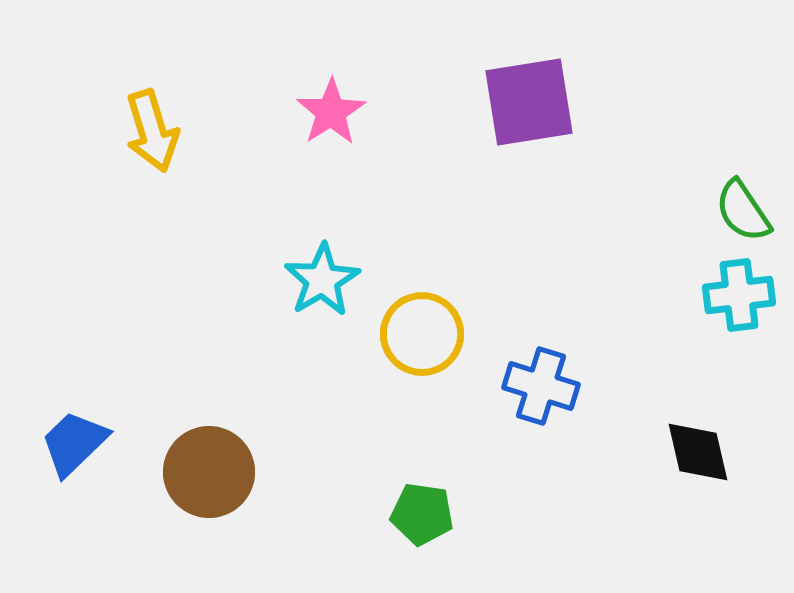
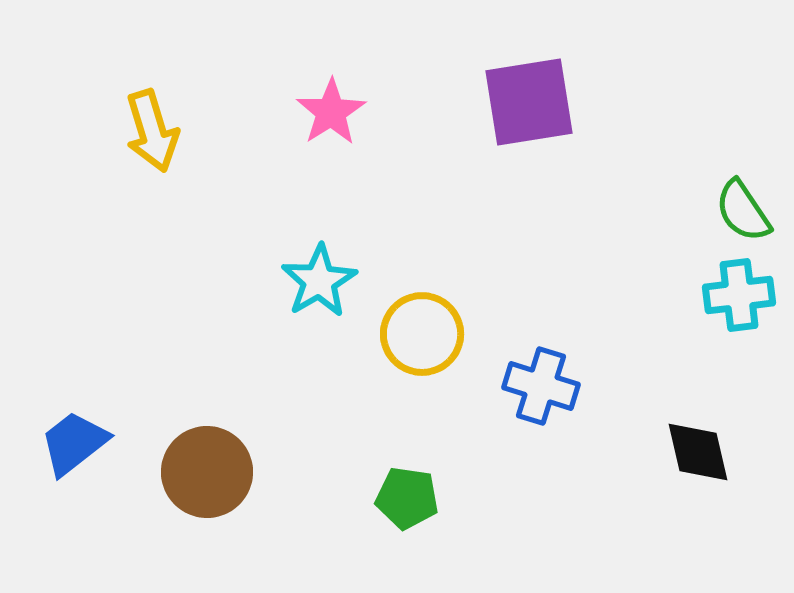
cyan star: moved 3 px left, 1 px down
blue trapezoid: rotated 6 degrees clockwise
brown circle: moved 2 px left
green pentagon: moved 15 px left, 16 px up
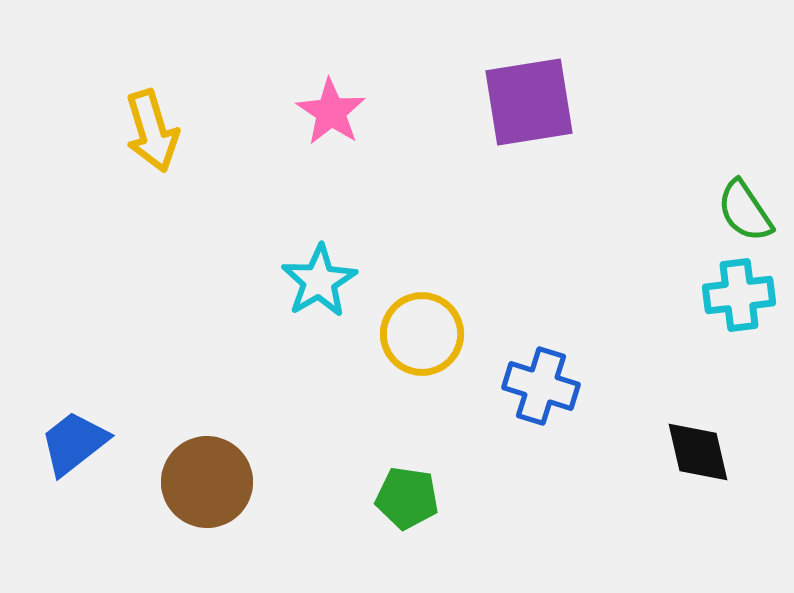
pink star: rotated 6 degrees counterclockwise
green semicircle: moved 2 px right
brown circle: moved 10 px down
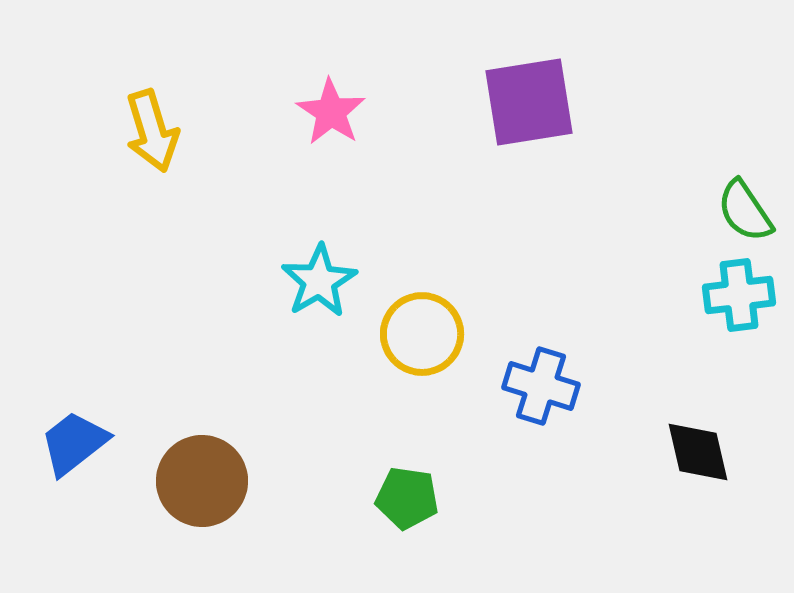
brown circle: moved 5 px left, 1 px up
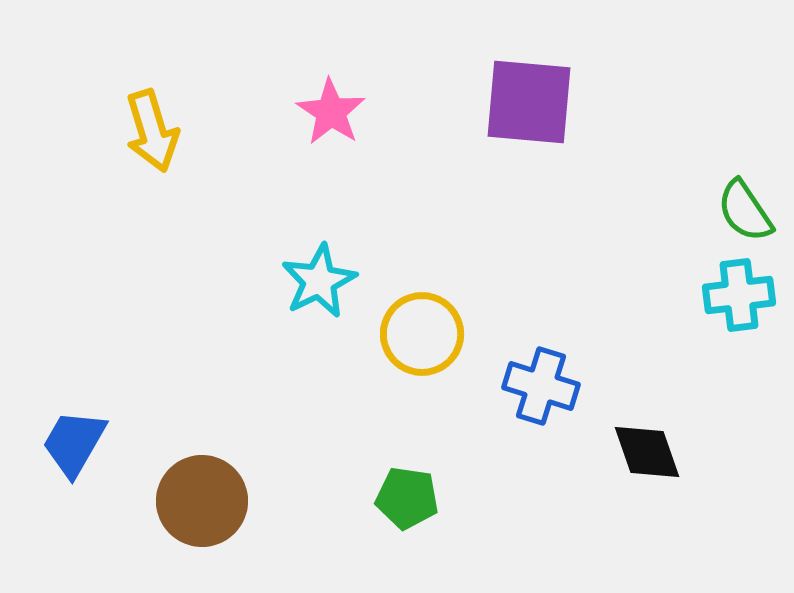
purple square: rotated 14 degrees clockwise
cyan star: rotated 4 degrees clockwise
blue trapezoid: rotated 22 degrees counterclockwise
black diamond: moved 51 px left; rotated 6 degrees counterclockwise
brown circle: moved 20 px down
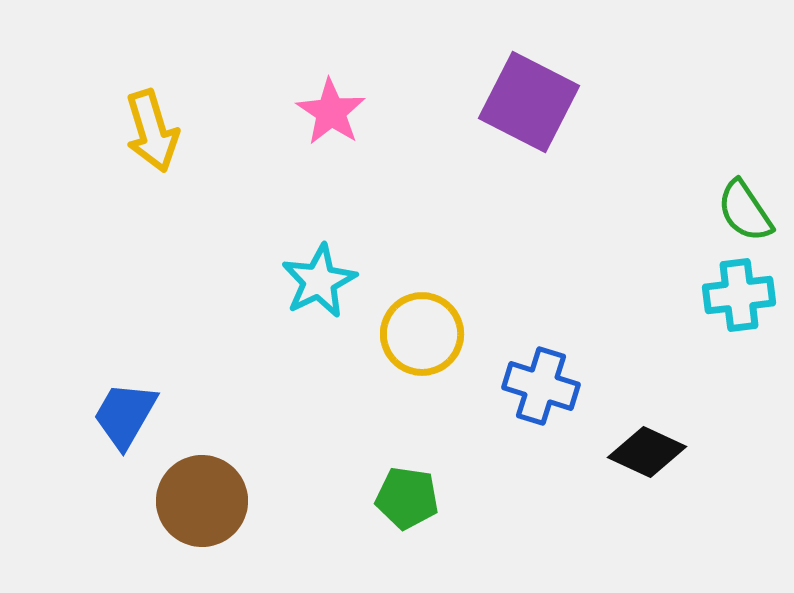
purple square: rotated 22 degrees clockwise
blue trapezoid: moved 51 px right, 28 px up
black diamond: rotated 46 degrees counterclockwise
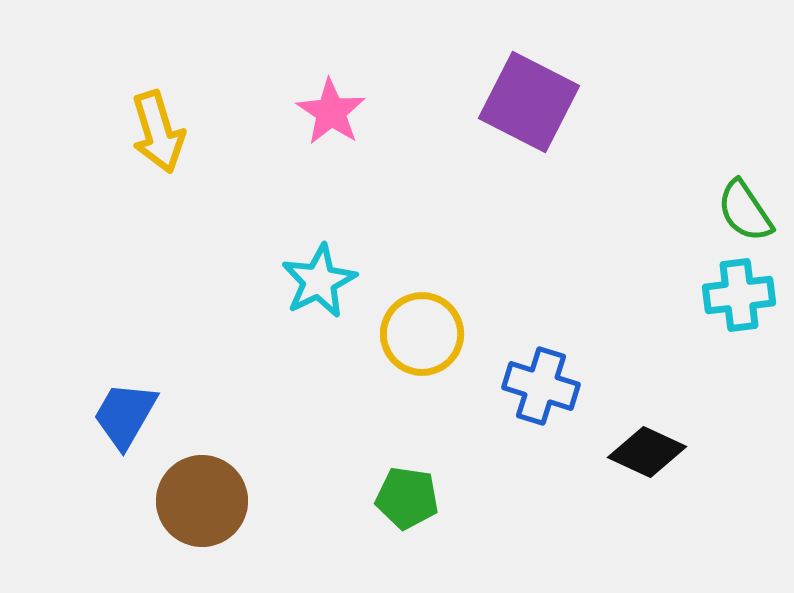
yellow arrow: moved 6 px right, 1 px down
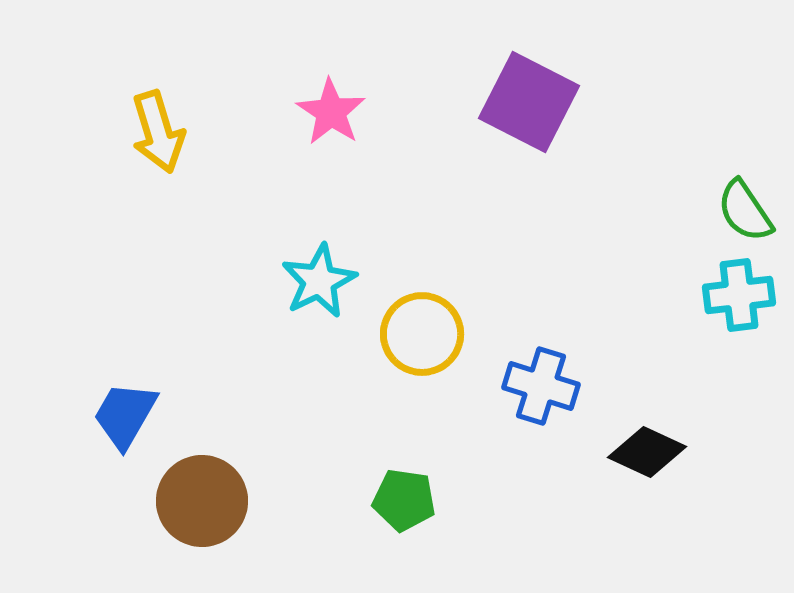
green pentagon: moved 3 px left, 2 px down
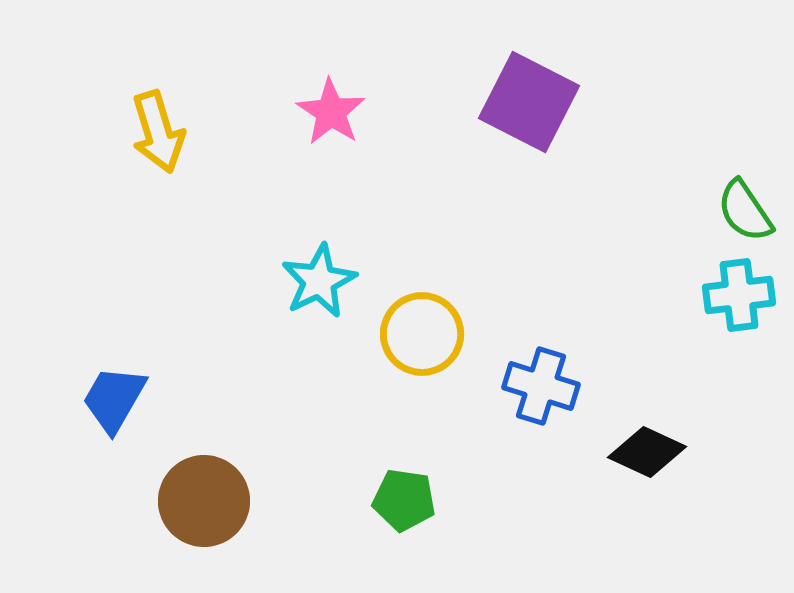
blue trapezoid: moved 11 px left, 16 px up
brown circle: moved 2 px right
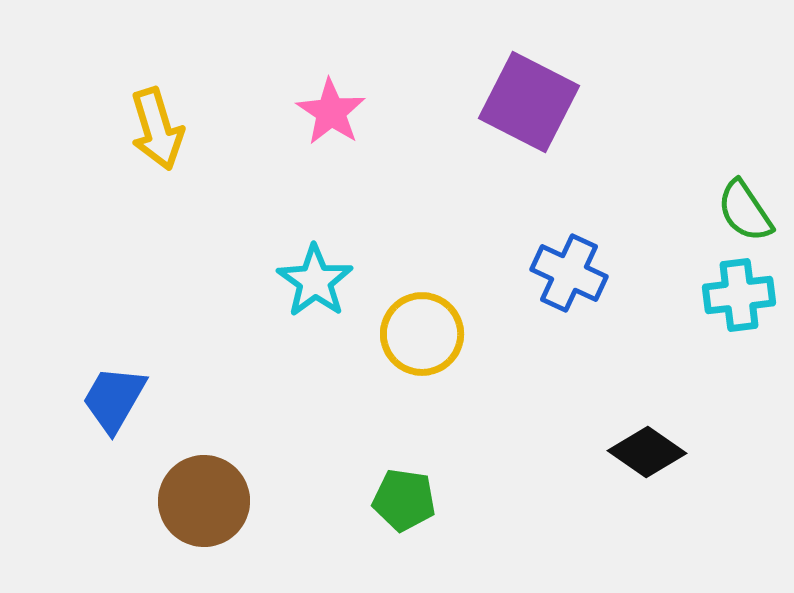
yellow arrow: moved 1 px left, 3 px up
cyan star: moved 4 px left; rotated 10 degrees counterclockwise
blue cross: moved 28 px right, 113 px up; rotated 8 degrees clockwise
black diamond: rotated 10 degrees clockwise
